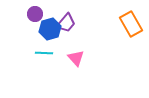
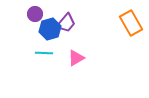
orange rectangle: moved 1 px up
pink triangle: rotated 42 degrees clockwise
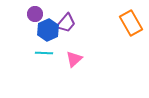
blue hexagon: moved 2 px left, 1 px down; rotated 10 degrees counterclockwise
pink triangle: moved 2 px left, 1 px down; rotated 12 degrees counterclockwise
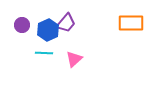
purple circle: moved 13 px left, 11 px down
orange rectangle: rotated 60 degrees counterclockwise
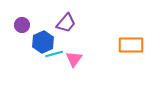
orange rectangle: moved 22 px down
blue hexagon: moved 5 px left, 12 px down
cyan line: moved 10 px right, 1 px down; rotated 18 degrees counterclockwise
pink triangle: rotated 12 degrees counterclockwise
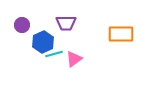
purple trapezoid: rotated 50 degrees clockwise
orange rectangle: moved 10 px left, 11 px up
pink triangle: rotated 18 degrees clockwise
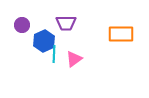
blue hexagon: moved 1 px right, 1 px up
cyan line: rotated 72 degrees counterclockwise
